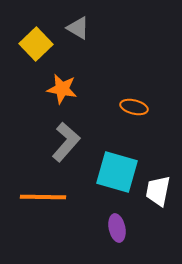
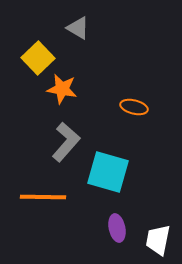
yellow square: moved 2 px right, 14 px down
cyan square: moved 9 px left
white trapezoid: moved 49 px down
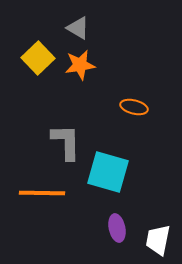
orange star: moved 18 px right, 24 px up; rotated 20 degrees counterclockwise
gray L-shape: rotated 42 degrees counterclockwise
orange line: moved 1 px left, 4 px up
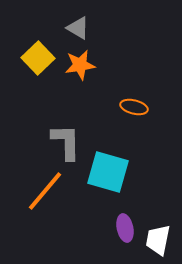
orange line: moved 3 px right, 2 px up; rotated 51 degrees counterclockwise
purple ellipse: moved 8 px right
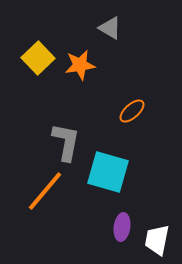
gray triangle: moved 32 px right
orange ellipse: moved 2 px left, 4 px down; rotated 56 degrees counterclockwise
gray L-shape: rotated 12 degrees clockwise
purple ellipse: moved 3 px left, 1 px up; rotated 20 degrees clockwise
white trapezoid: moved 1 px left
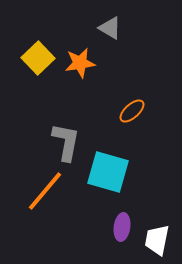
orange star: moved 2 px up
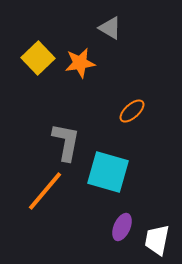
purple ellipse: rotated 16 degrees clockwise
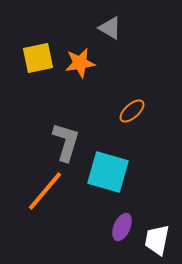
yellow square: rotated 32 degrees clockwise
gray L-shape: rotated 6 degrees clockwise
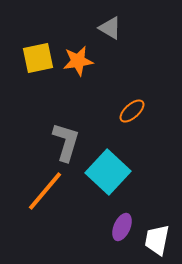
orange star: moved 2 px left, 2 px up
cyan square: rotated 27 degrees clockwise
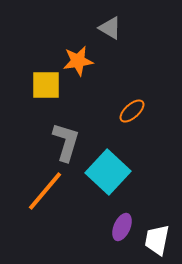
yellow square: moved 8 px right, 27 px down; rotated 12 degrees clockwise
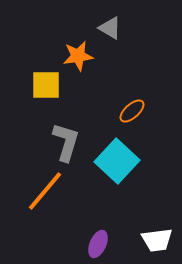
orange star: moved 5 px up
cyan square: moved 9 px right, 11 px up
purple ellipse: moved 24 px left, 17 px down
white trapezoid: rotated 108 degrees counterclockwise
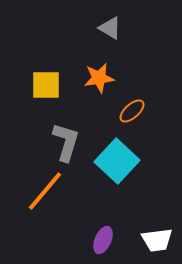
orange star: moved 21 px right, 22 px down
purple ellipse: moved 5 px right, 4 px up
